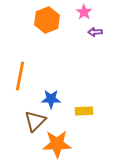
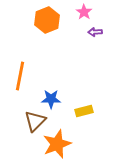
yellow rectangle: rotated 12 degrees counterclockwise
orange star: rotated 20 degrees counterclockwise
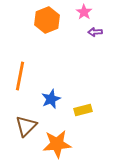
blue star: rotated 24 degrees counterclockwise
yellow rectangle: moved 1 px left, 1 px up
brown triangle: moved 9 px left, 5 px down
orange star: rotated 16 degrees clockwise
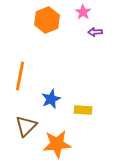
pink star: moved 1 px left
yellow rectangle: rotated 18 degrees clockwise
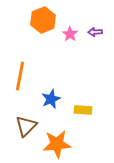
pink star: moved 13 px left, 22 px down
orange hexagon: moved 4 px left
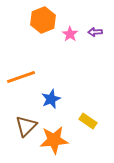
orange line: moved 1 px right, 1 px down; rotated 60 degrees clockwise
yellow rectangle: moved 5 px right, 11 px down; rotated 30 degrees clockwise
orange star: moved 3 px left, 4 px up
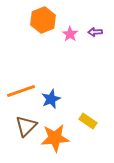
orange line: moved 14 px down
orange star: moved 1 px right, 2 px up
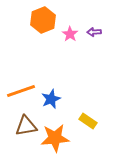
purple arrow: moved 1 px left
brown triangle: rotated 35 degrees clockwise
